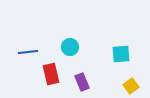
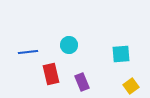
cyan circle: moved 1 px left, 2 px up
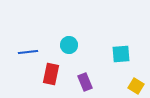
red rectangle: rotated 25 degrees clockwise
purple rectangle: moved 3 px right
yellow square: moved 5 px right; rotated 21 degrees counterclockwise
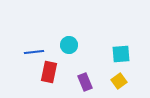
blue line: moved 6 px right
red rectangle: moved 2 px left, 2 px up
yellow square: moved 17 px left, 5 px up; rotated 21 degrees clockwise
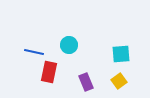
blue line: rotated 18 degrees clockwise
purple rectangle: moved 1 px right
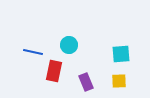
blue line: moved 1 px left
red rectangle: moved 5 px right, 1 px up
yellow square: rotated 35 degrees clockwise
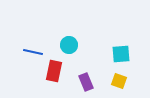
yellow square: rotated 21 degrees clockwise
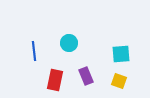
cyan circle: moved 2 px up
blue line: moved 1 px right, 1 px up; rotated 72 degrees clockwise
red rectangle: moved 1 px right, 9 px down
purple rectangle: moved 6 px up
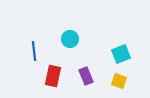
cyan circle: moved 1 px right, 4 px up
cyan square: rotated 18 degrees counterclockwise
red rectangle: moved 2 px left, 4 px up
